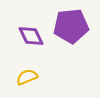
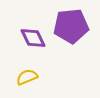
purple diamond: moved 2 px right, 2 px down
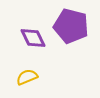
purple pentagon: rotated 20 degrees clockwise
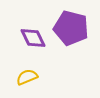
purple pentagon: moved 2 px down
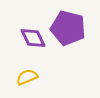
purple pentagon: moved 3 px left
